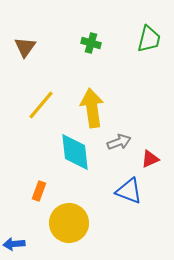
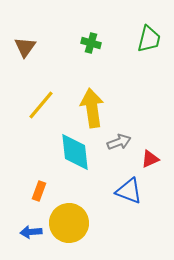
blue arrow: moved 17 px right, 12 px up
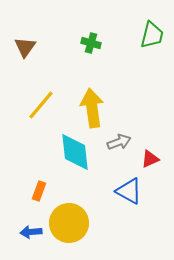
green trapezoid: moved 3 px right, 4 px up
blue triangle: rotated 8 degrees clockwise
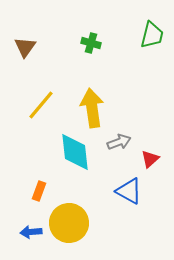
red triangle: rotated 18 degrees counterclockwise
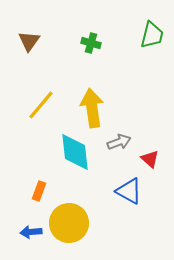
brown triangle: moved 4 px right, 6 px up
red triangle: rotated 36 degrees counterclockwise
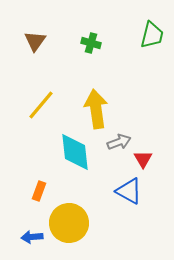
brown triangle: moved 6 px right
yellow arrow: moved 4 px right, 1 px down
red triangle: moved 7 px left; rotated 18 degrees clockwise
blue arrow: moved 1 px right, 5 px down
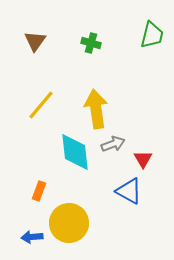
gray arrow: moved 6 px left, 2 px down
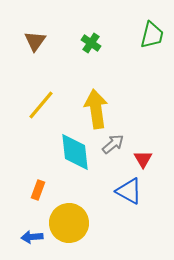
green cross: rotated 18 degrees clockwise
gray arrow: rotated 20 degrees counterclockwise
orange rectangle: moved 1 px left, 1 px up
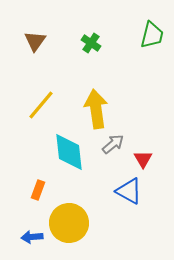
cyan diamond: moved 6 px left
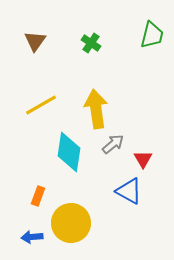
yellow line: rotated 20 degrees clockwise
cyan diamond: rotated 15 degrees clockwise
orange rectangle: moved 6 px down
yellow circle: moved 2 px right
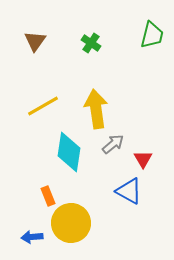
yellow line: moved 2 px right, 1 px down
orange rectangle: moved 10 px right; rotated 42 degrees counterclockwise
